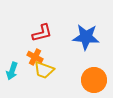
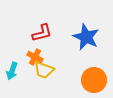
blue star: rotated 20 degrees clockwise
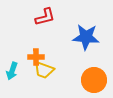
red L-shape: moved 3 px right, 16 px up
blue star: rotated 20 degrees counterclockwise
orange cross: moved 1 px right; rotated 28 degrees counterclockwise
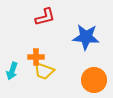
yellow trapezoid: moved 1 px down
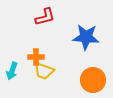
orange circle: moved 1 px left
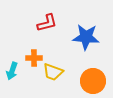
red L-shape: moved 2 px right, 6 px down
orange cross: moved 2 px left, 1 px down
yellow trapezoid: moved 9 px right, 1 px down
orange circle: moved 1 px down
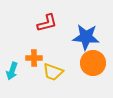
orange circle: moved 18 px up
